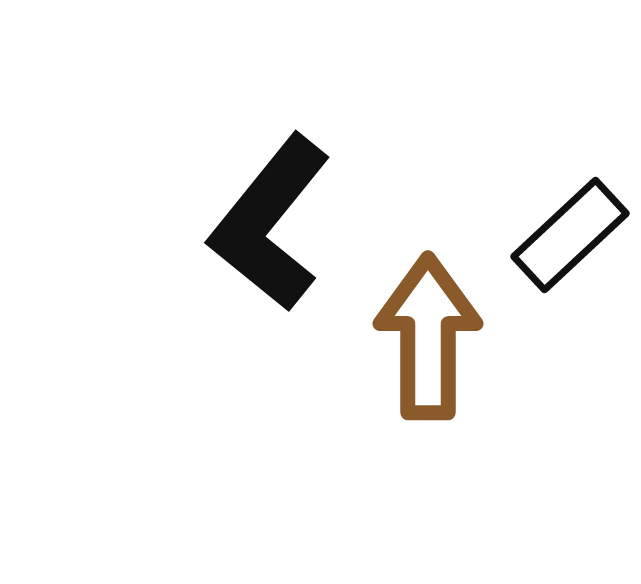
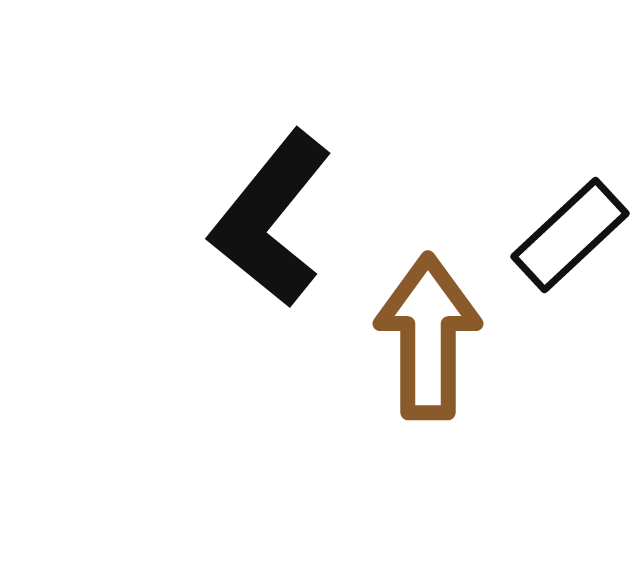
black L-shape: moved 1 px right, 4 px up
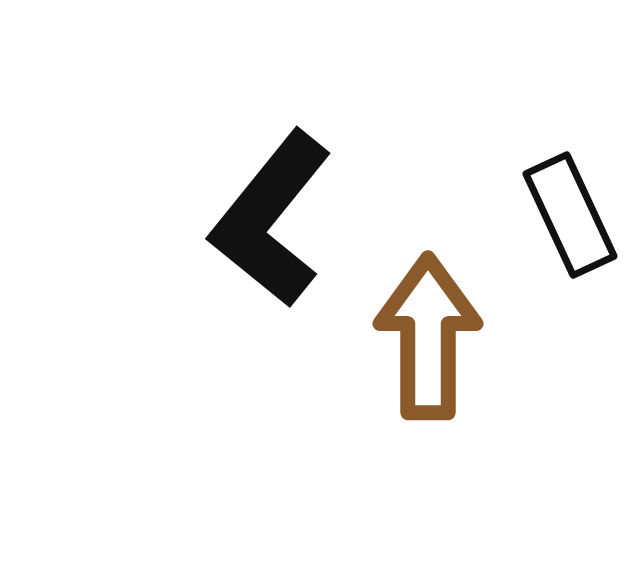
black rectangle: moved 20 px up; rotated 72 degrees counterclockwise
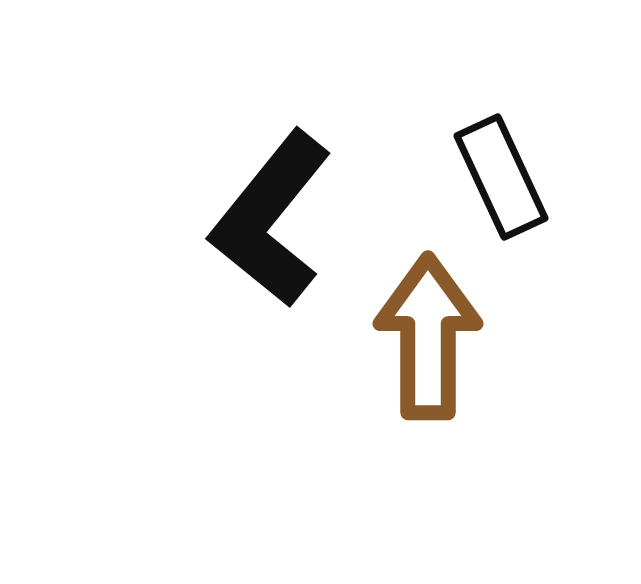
black rectangle: moved 69 px left, 38 px up
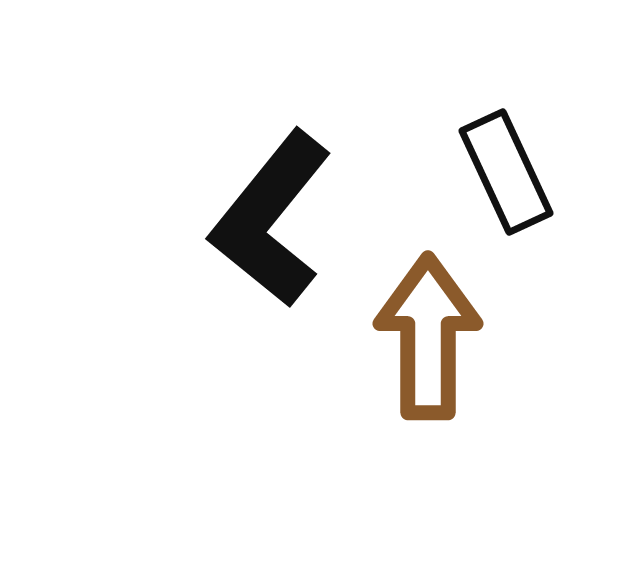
black rectangle: moved 5 px right, 5 px up
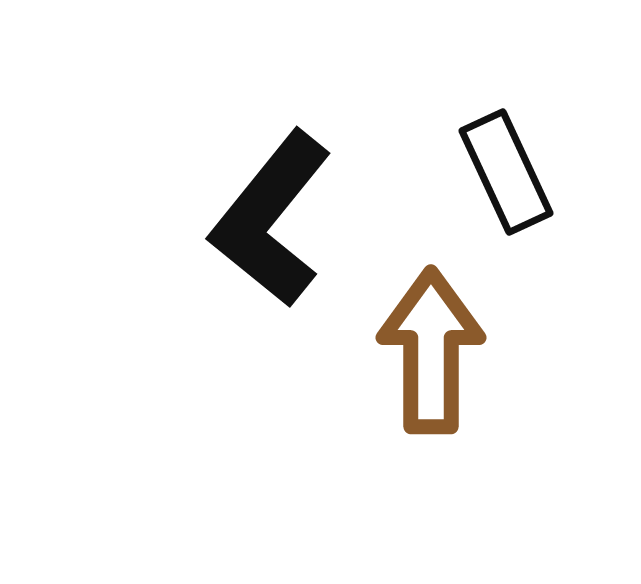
brown arrow: moved 3 px right, 14 px down
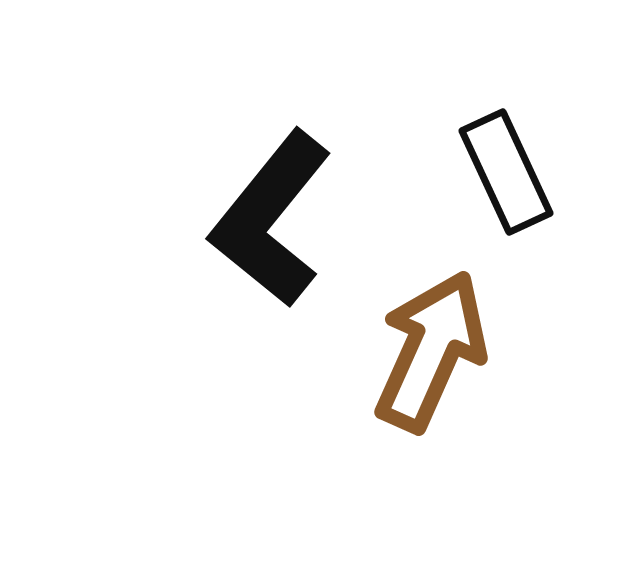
brown arrow: rotated 24 degrees clockwise
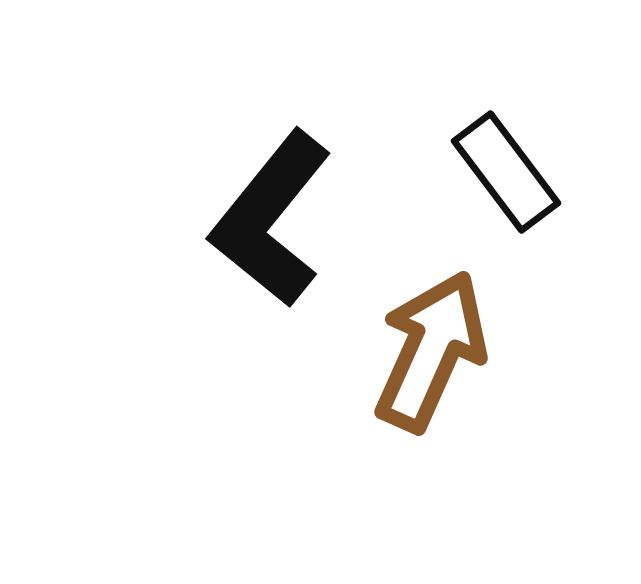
black rectangle: rotated 12 degrees counterclockwise
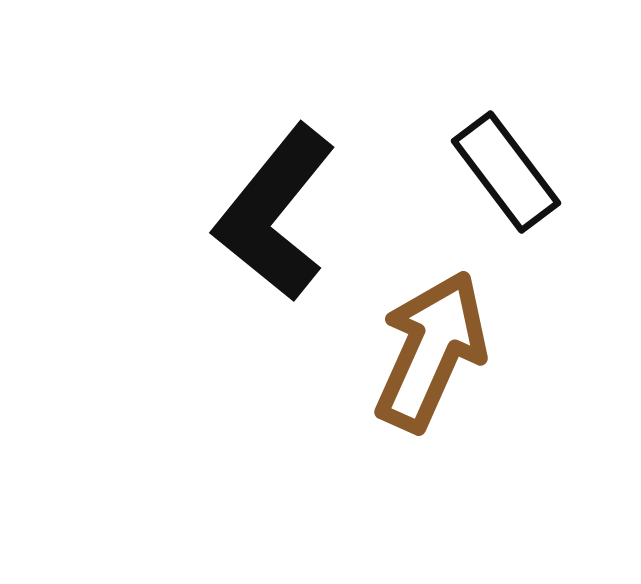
black L-shape: moved 4 px right, 6 px up
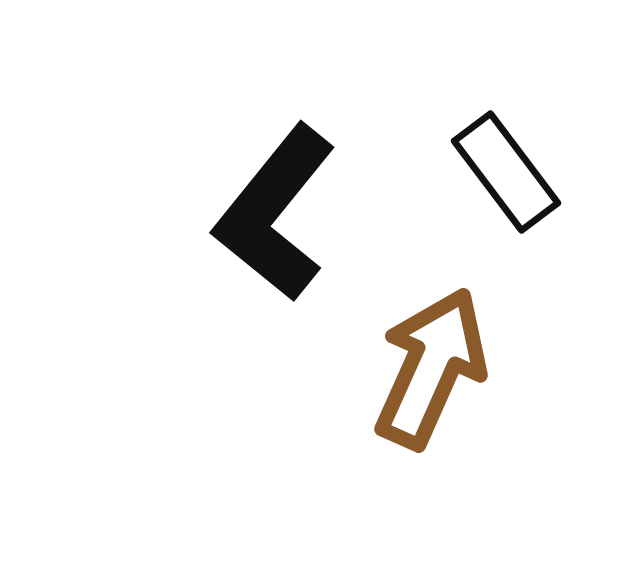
brown arrow: moved 17 px down
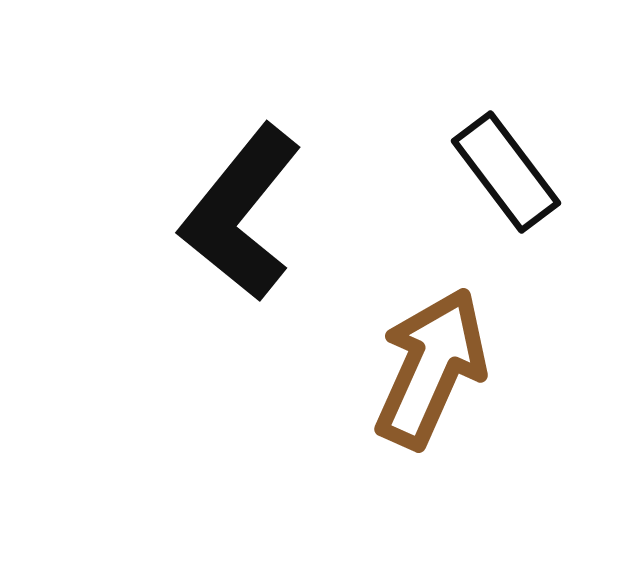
black L-shape: moved 34 px left
